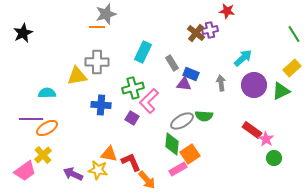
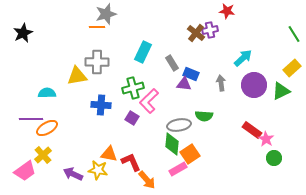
gray ellipse: moved 3 px left, 4 px down; rotated 20 degrees clockwise
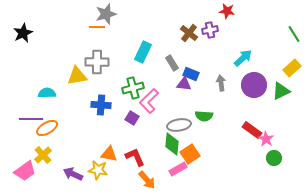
brown cross: moved 7 px left
red L-shape: moved 4 px right, 5 px up
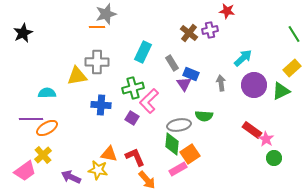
purple triangle: rotated 49 degrees clockwise
purple arrow: moved 2 px left, 3 px down
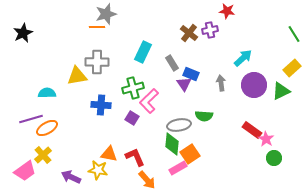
purple line: rotated 15 degrees counterclockwise
pink rectangle: moved 1 px up
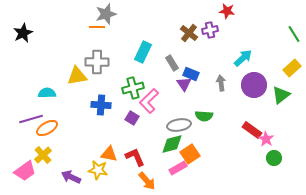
green triangle: moved 4 px down; rotated 12 degrees counterclockwise
green diamond: rotated 70 degrees clockwise
orange arrow: moved 1 px down
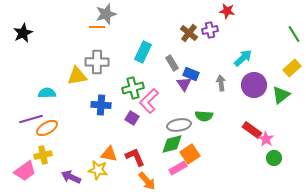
yellow cross: rotated 30 degrees clockwise
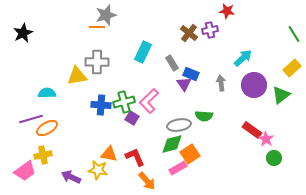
gray star: moved 1 px down
green cross: moved 9 px left, 14 px down
